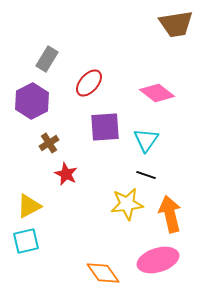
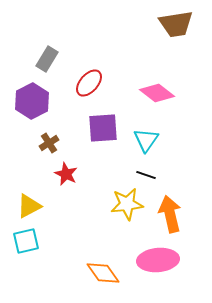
purple square: moved 2 px left, 1 px down
pink ellipse: rotated 12 degrees clockwise
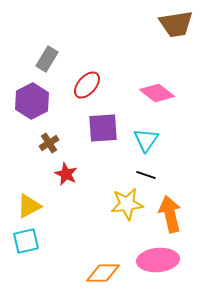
red ellipse: moved 2 px left, 2 px down
orange diamond: rotated 56 degrees counterclockwise
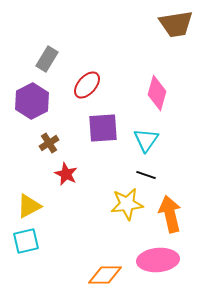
pink diamond: rotated 68 degrees clockwise
orange diamond: moved 2 px right, 2 px down
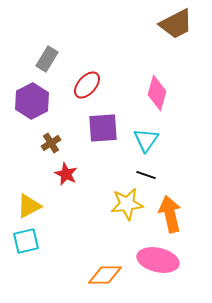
brown trapezoid: rotated 18 degrees counterclockwise
brown cross: moved 2 px right
pink ellipse: rotated 18 degrees clockwise
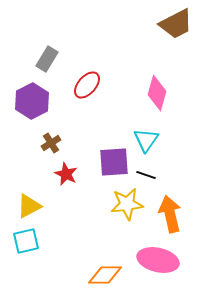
purple square: moved 11 px right, 34 px down
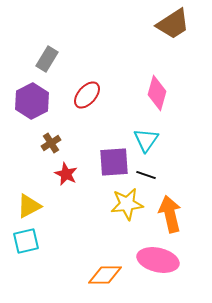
brown trapezoid: moved 3 px left; rotated 6 degrees counterclockwise
red ellipse: moved 10 px down
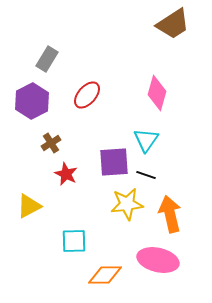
cyan square: moved 48 px right; rotated 12 degrees clockwise
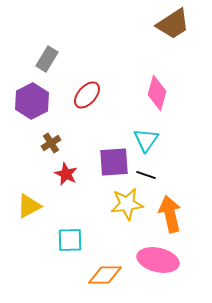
cyan square: moved 4 px left, 1 px up
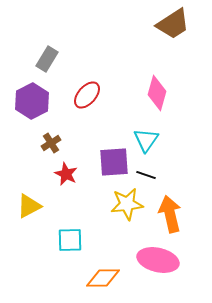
orange diamond: moved 2 px left, 3 px down
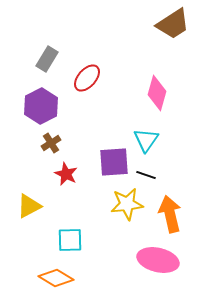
red ellipse: moved 17 px up
purple hexagon: moved 9 px right, 5 px down
orange diamond: moved 47 px left; rotated 32 degrees clockwise
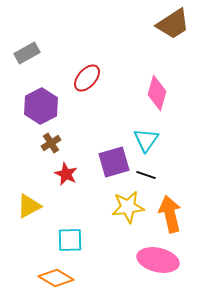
gray rectangle: moved 20 px left, 6 px up; rotated 30 degrees clockwise
purple square: rotated 12 degrees counterclockwise
yellow star: moved 1 px right, 3 px down
